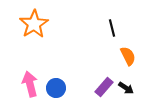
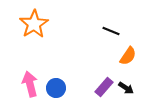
black line: moved 1 px left, 3 px down; rotated 54 degrees counterclockwise
orange semicircle: rotated 60 degrees clockwise
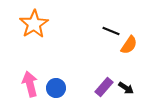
orange semicircle: moved 1 px right, 11 px up
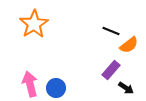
orange semicircle: rotated 18 degrees clockwise
purple rectangle: moved 7 px right, 17 px up
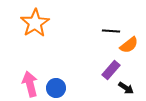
orange star: moved 1 px right, 1 px up
black line: rotated 18 degrees counterclockwise
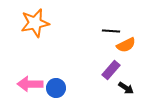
orange star: rotated 20 degrees clockwise
orange semicircle: moved 3 px left; rotated 12 degrees clockwise
pink arrow: rotated 75 degrees counterclockwise
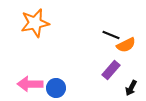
black line: moved 4 px down; rotated 18 degrees clockwise
black arrow: moved 5 px right; rotated 84 degrees clockwise
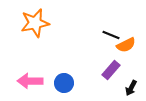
pink arrow: moved 3 px up
blue circle: moved 8 px right, 5 px up
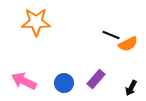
orange star: moved 1 px right, 1 px up; rotated 12 degrees clockwise
orange semicircle: moved 2 px right, 1 px up
purple rectangle: moved 15 px left, 9 px down
pink arrow: moved 6 px left; rotated 25 degrees clockwise
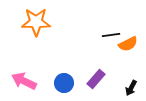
black line: rotated 30 degrees counterclockwise
